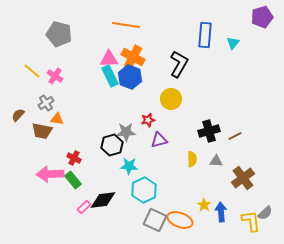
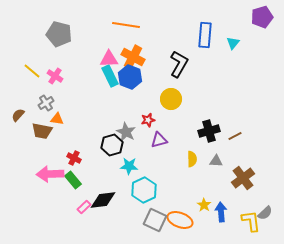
gray star: rotated 30 degrees clockwise
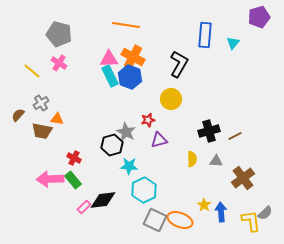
purple pentagon: moved 3 px left
pink cross: moved 4 px right, 13 px up
gray cross: moved 5 px left
pink arrow: moved 5 px down
